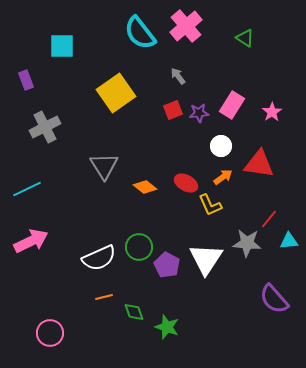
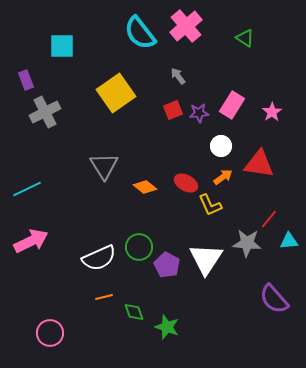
gray cross: moved 15 px up
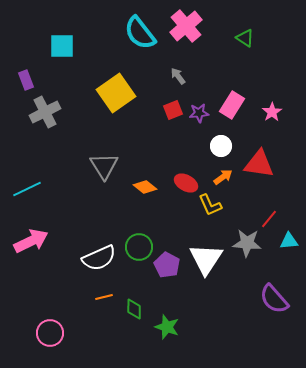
green diamond: moved 3 px up; rotated 20 degrees clockwise
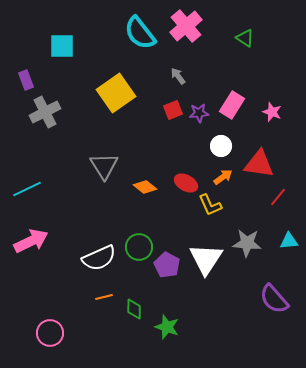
pink star: rotated 18 degrees counterclockwise
red line: moved 9 px right, 22 px up
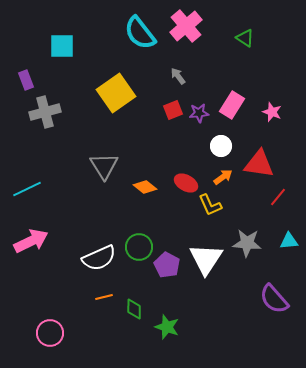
gray cross: rotated 12 degrees clockwise
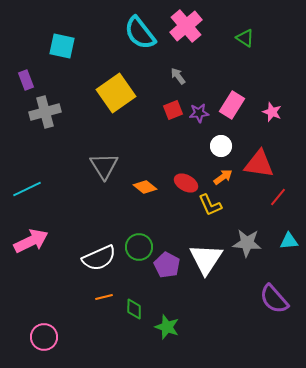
cyan square: rotated 12 degrees clockwise
pink circle: moved 6 px left, 4 px down
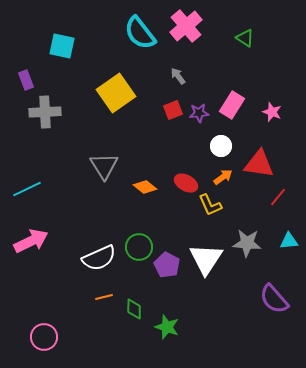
gray cross: rotated 12 degrees clockwise
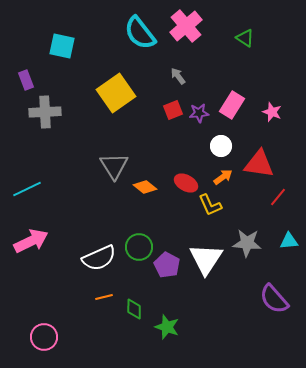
gray triangle: moved 10 px right
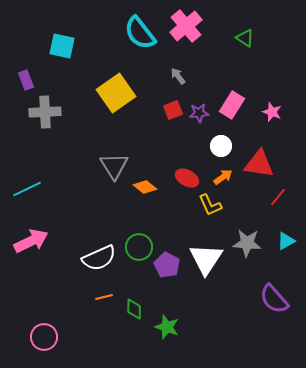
red ellipse: moved 1 px right, 5 px up
cyan triangle: moved 3 px left; rotated 24 degrees counterclockwise
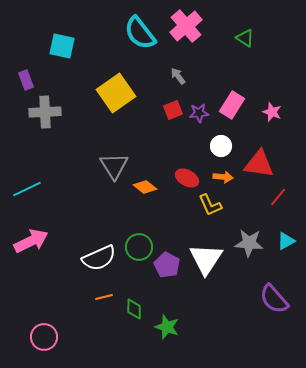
orange arrow: rotated 42 degrees clockwise
gray star: moved 2 px right
